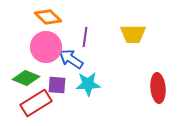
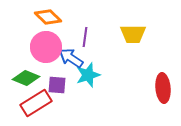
blue arrow: moved 1 px up
cyan star: moved 9 px up; rotated 15 degrees counterclockwise
red ellipse: moved 5 px right
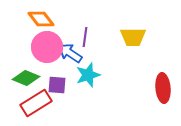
orange diamond: moved 7 px left, 2 px down; rotated 8 degrees clockwise
yellow trapezoid: moved 3 px down
pink circle: moved 1 px right
blue arrow: moved 1 px left, 5 px up
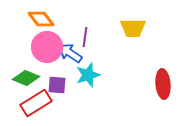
yellow trapezoid: moved 9 px up
red ellipse: moved 4 px up
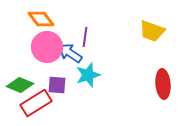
yellow trapezoid: moved 19 px right, 3 px down; rotated 20 degrees clockwise
green diamond: moved 6 px left, 7 px down
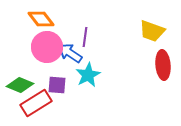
cyan star: rotated 10 degrees counterclockwise
red ellipse: moved 19 px up
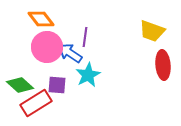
green diamond: rotated 20 degrees clockwise
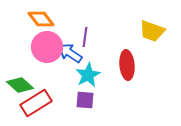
red ellipse: moved 36 px left
purple square: moved 28 px right, 15 px down
